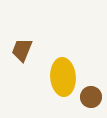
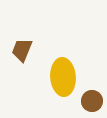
brown circle: moved 1 px right, 4 px down
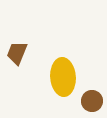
brown trapezoid: moved 5 px left, 3 px down
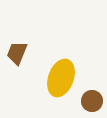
yellow ellipse: moved 2 px left, 1 px down; rotated 24 degrees clockwise
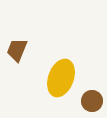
brown trapezoid: moved 3 px up
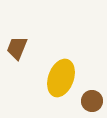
brown trapezoid: moved 2 px up
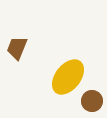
yellow ellipse: moved 7 px right, 1 px up; rotated 18 degrees clockwise
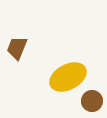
yellow ellipse: rotated 24 degrees clockwise
